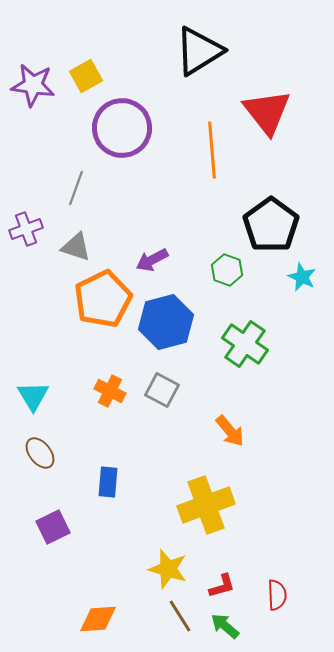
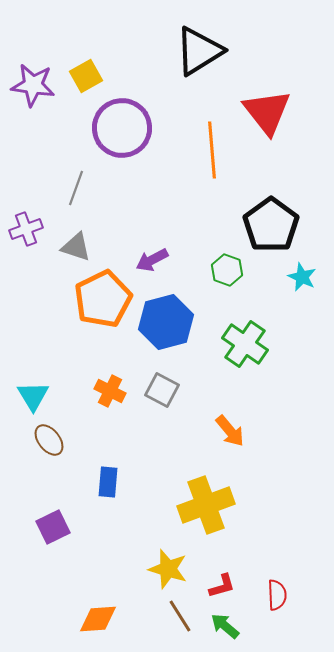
brown ellipse: moved 9 px right, 13 px up
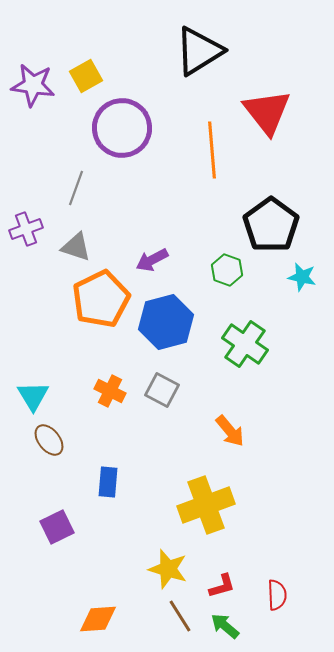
cyan star: rotated 12 degrees counterclockwise
orange pentagon: moved 2 px left
purple square: moved 4 px right
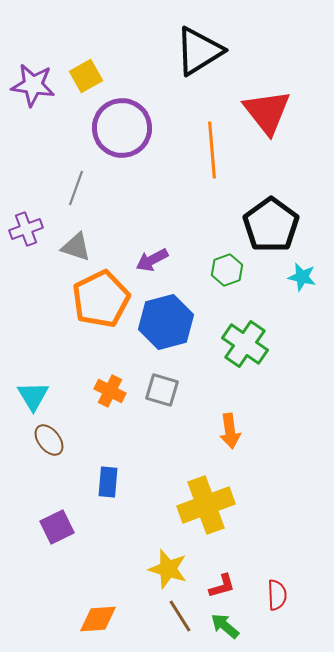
green hexagon: rotated 20 degrees clockwise
gray square: rotated 12 degrees counterclockwise
orange arrow: rotated 32 degrees clockwise
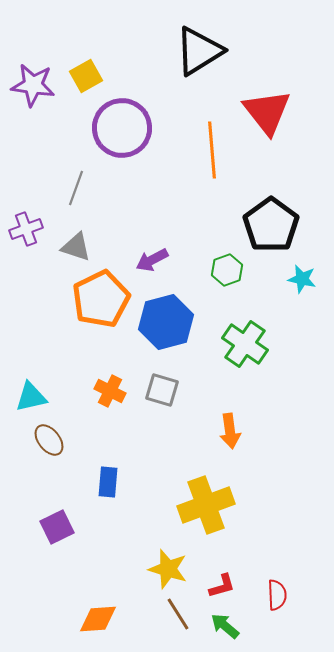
cyan star: moved 2 px down
cyan triangle: moved 2 px left, 1 px down; rotated 48 degrees clockwise
brown line: moved 2 px left, 2 px up
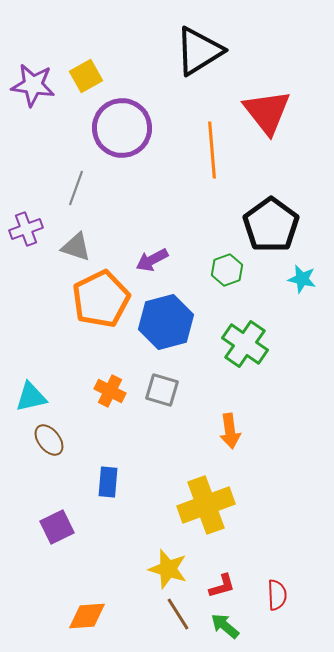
orange diamond: moved 11 px left, 3 px up
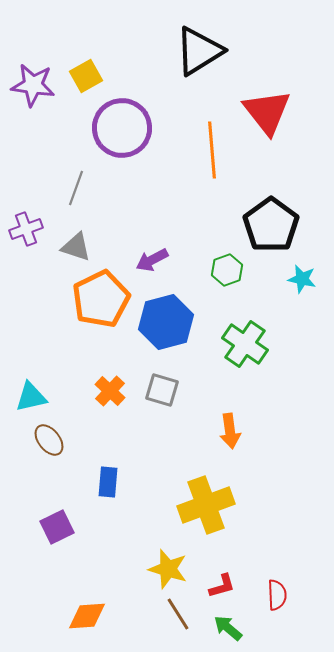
orange cross: rotated 16 degrees clockwise
green arrow: moved 3 px right, 2 px down
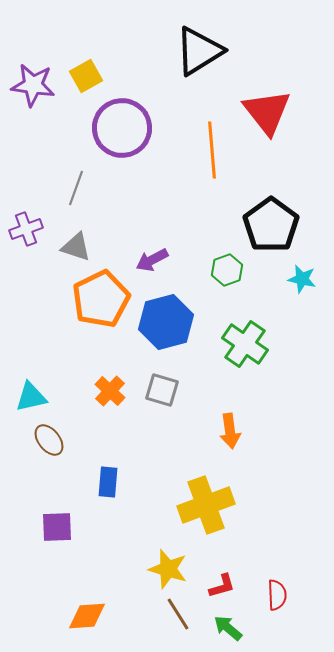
purple square: rotated 24 degrees clockwise
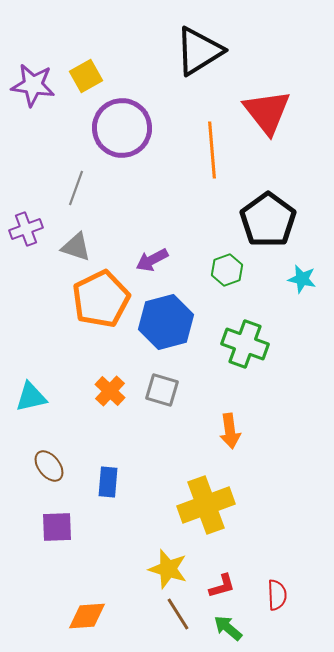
black pentagon: moved 3 px left, 5 px up
green cross: rotated 15 degrees counterclockwise
brown ellipse: moved 26 px down
